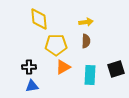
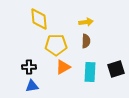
cyan rectangle: moved 3 px up
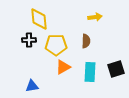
yellow arrow: moved 9 px right, 5 px up
black cross: moved 27 px up
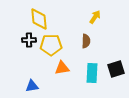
yellow arrow: rotated 48 degrees counterclockwise
yellow pentagon: moved 5 px left
orange triangle: moved 1 px left, 1 px down; rotated 21 degrees clockwise
cyan rectangle: moved 2 px right, 1 px down
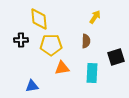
black cross: moved 8 px left
black square: moved 12 px up
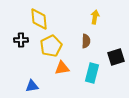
yellow arrow: rotated 24 degrees counterclockwise
yellow pentagon: moved 1 px down; rotated 25 degrees counterclockwise
cyan rectangle: rotated 12 degrees clockwise
